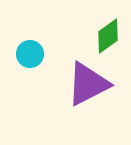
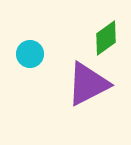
green diamond: moved 2 px left, 2 px down
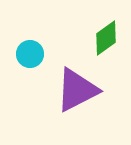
purple triangle: moved 11 px left, 6 px down
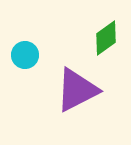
cyan circle: moved 5 px left, 1 px down
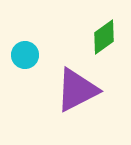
green diamond: moved 2 px left, 1 px up
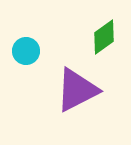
cyan circle: moved 1 px right, 4 px up
